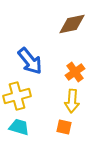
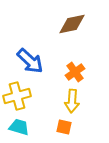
blue arrow: rotated 8 degrees counterclockwise
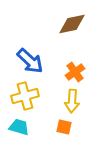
yellow cross: moved 8 px right
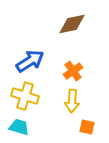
blue arrow: rotated 76 degrees counterclockwise
orange cross: moved 2 px left, 1 px up
yellow cross: rotated 32 degrees clockwise
orange square: moved 23 px right
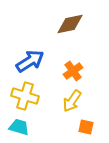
brown diamond: moved 2 px left
yellow arrow: rotated 30 degrees clockwise
orange square: moved 1 px left
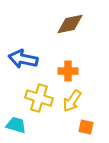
blue arrow: moved 7 px left, 2 px up; rotated 136 degrees counterclockwise
orange cross: moved 5 px left; rotated 36 degrees clockwise
yellow cross: moved 14 px right, 2 px down
cyan trapezoid: moved 3 px left, 2 px up
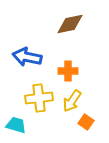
blue arrow: moved 4 px right, 2 px up
yellow cross: rotated 24 degrees counterclockwise
orange square: moved 5 px up; rotated 21 degrees clockwise
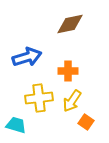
blue arrow: rotated 152 degrees clockwise
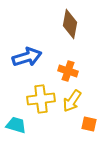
brown diamond: rotated 68 degrees counterclockwise
orange cross: rotated 18 degrees clockwise
yellow cross: moved 2 px right, 1 px down
orange square: moved 3 px right, 2 px down; rotated 21 degrees counterclockwise
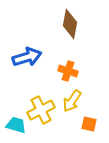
yellow cross: moved 11 px down; rotated 20 degrees counterclockwise
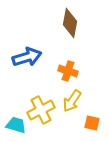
brown diamond: moved 1 px up
orange square: moved 3 px right, 1 px up
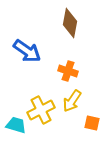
blue arrow: moved 6 px up; rotated 52 degrees clockwise
